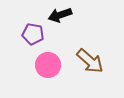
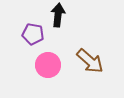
black arrow: moved 2 px left; rotated 115 degrees clockwise
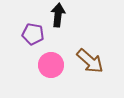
pink circle: moved 3 px right
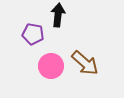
brown arrow: moved 5 px left, 2 px down
pink circle: moved 1 px down
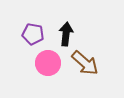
black arrow: moved 8 px right, 19 px down
pink circle: moved 3 px left, 3 px up
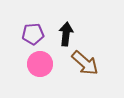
purple pentagon: rotated 15 degrees counterclockwise
pink circle: moved 8 px left, 1 px down
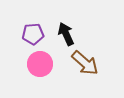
black arrow: rotated 30 degrees counterclockwise
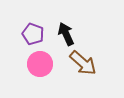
purple pentagon: rotated 25 degrees clockwise
brown arrow: moved 2 px left
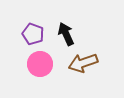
brown arrow: rotated 120 degrees clockwise
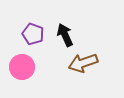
black arrow: moved 1 px left, 1 px down
pink circle: moved 18 px left, 3 px down
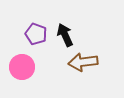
purple pentagon: moved 3 px right
brown arrow: moved 1 px up; rotated 12 degrees clockwise
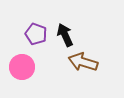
brown arrow: rotated 24 degrees clockwise
